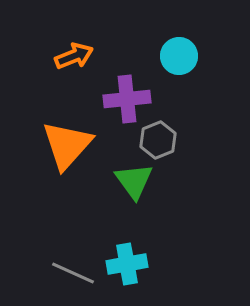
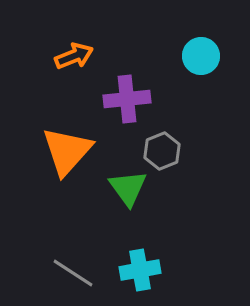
cyan circle: moved 22 px right
gray hexagon: moved 4 px right, 11 px down
orange triangle: moved 6 px down
green triangle: moved 6 px left, 7 px down
cyan cross: moved 13 px right, 6 px down
gray line: rotated 9 degrees clockwise
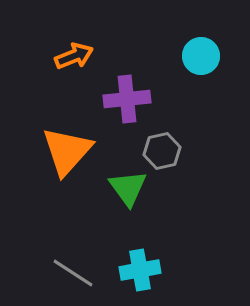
gray hexagon: rotated 9 degrees clockwise
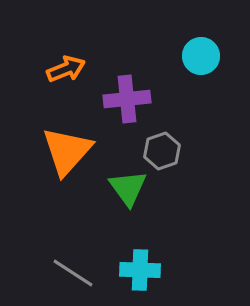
orange arrow: moved 8 px left, 13 px down
gray hexagon: rotated 6 degrees counterclockwise
cyan cross: rotated 12 degrees clockwise
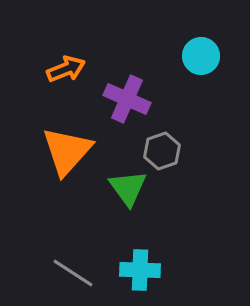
purple cross: rotated 30 degrees clockwise
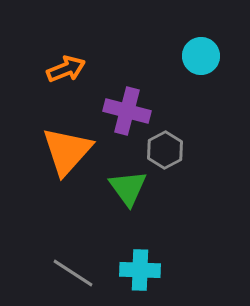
purple cross: moved 12 px down; rotated 9 degrees counterclockwise
gray hexagon: moved 3 px right, 1 px up; rotated 9 degrees counterclockwise
